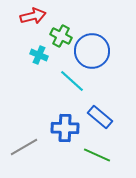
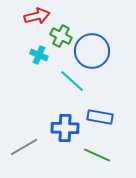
red arrow: moved 4 px right
blue rectangle: rotated 30 degrees counterclockwise
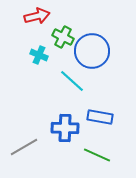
green cross: moved 2 px right, 1 px down
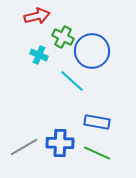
blue rectangle: moved 3 px left, 5 px down
blue cross: moved 5 px left, 15 px down
green line: moved 2 px up
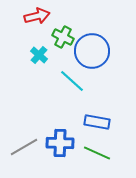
cyan cross: rotated 18 degrees clockwise
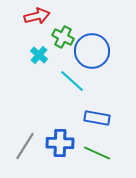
blue rectangle: moved 4 px up
gray line: moved 1 px right, 1 px up; rotated 28 degrees counterclockwise
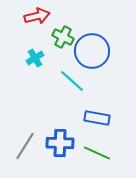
cyan cross: moved 4 px left, 3 px down; rotated 18 degrees clockwise
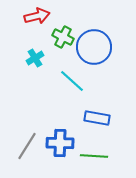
blue circle: moved 2 px right, 4 px up
gray line: moved 2 px right
green line: moved 3 px left, 3 px down; rotated 20 degrees counterclockwise
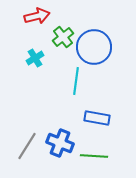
green cross: rotated 25 degrees clockwise
cyan line: moved 4 px right; rotated 56 degrees clockwise
blue cross: rotated 20 degrees clockwise
